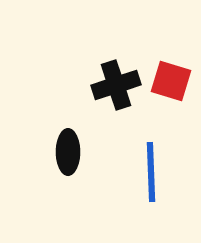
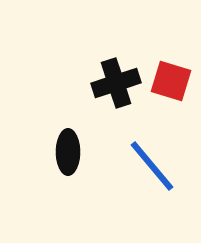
black cross: moved 2 px up
blue line: moved 1 px right, 6 px up; rotated 38 degrees counterclockwise
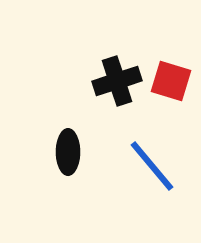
black cross: moved 1 px right, 2 px up
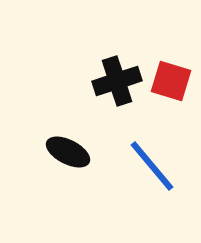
black ellipse: rotated 63 degrees counterclockwise
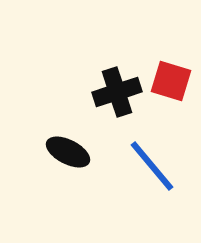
black cross: moved 11 px down
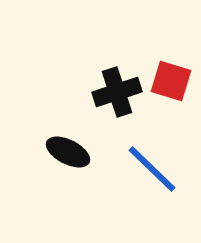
blue line: moved 3 px down; rotated 6 degrees counterclockwise
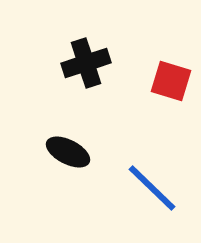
black cross: moved 31 px left, 29 px up
blue line: moved 19 px down
